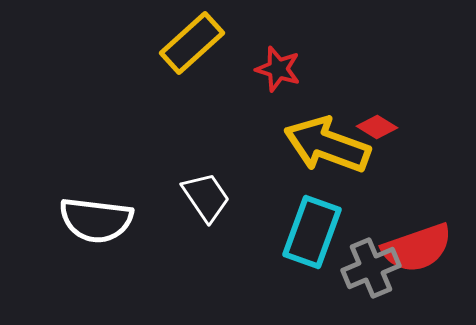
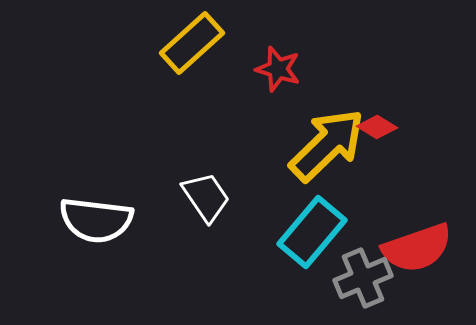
yellow arrow: rotated 116 degrees clockwise
cyan rectangle: rotated 20 degrees clockwise
gray cross: moved 8 px left, 10 px down
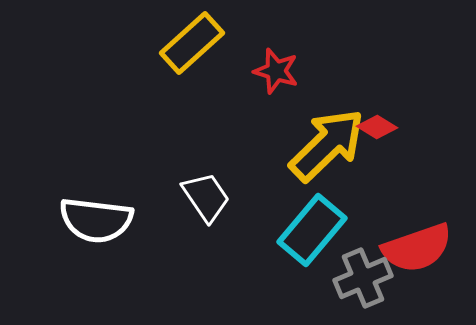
red star: moved 2 px left, 2 px down
cyan rectangle: moved 2 px up
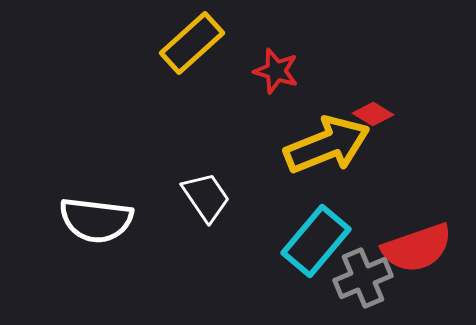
red diamond: moved 4 px left, 13 px up
yellow arrow: rotated 22 degrees clockwise
cyan rectangle: moved 4 px right, 11 px down
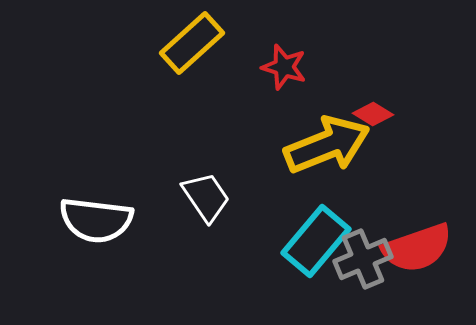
red star: moved 8 px right, 4 px up
gray cross: moved 19 px up
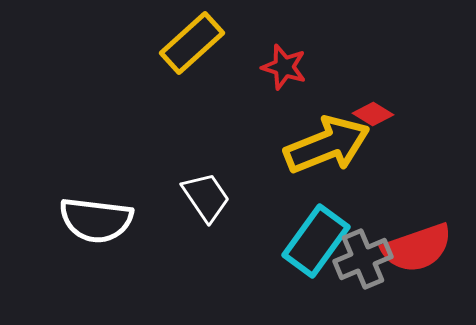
cyan rectangle: rotated 4 degrees counterclockwise
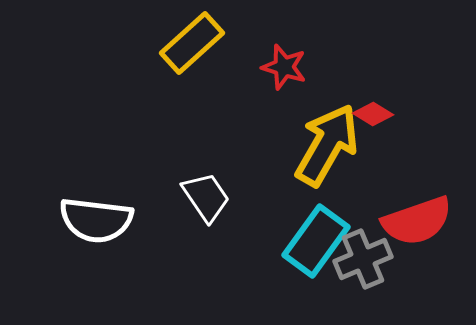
yellow arrow: rotated 38 degrees counterclockwise
red semicircle: moved 27 px up
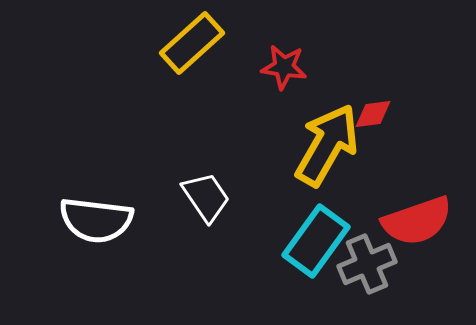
red star: rotated 9 degrees counterclockwise
red diamond: rotated 39 degrees counterclockwise
gray cross: moved 4 px right, 5 px down
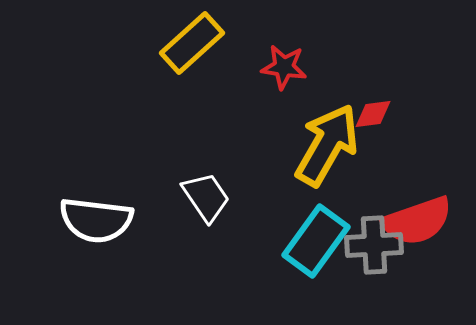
gray cross: moved 7 px right, 19 px up; rotated 20 degrees clockwise
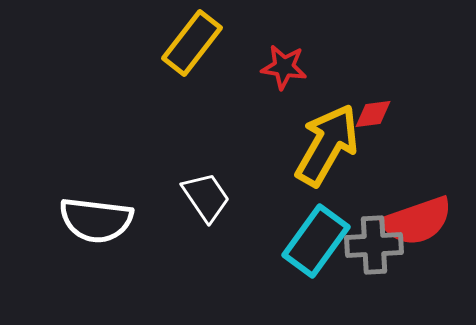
yellow rectangle: rotated 10 degrees counterclockwise
